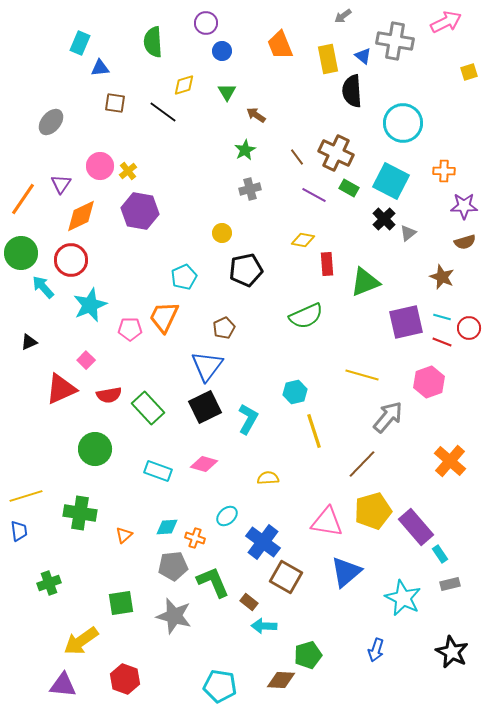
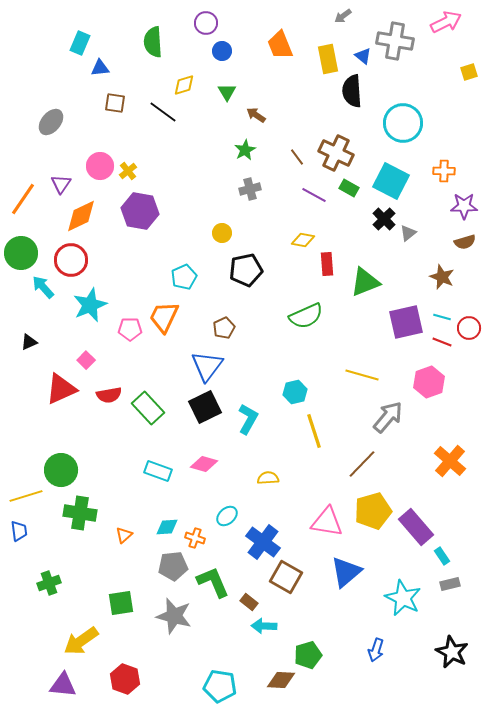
green circle at (95, 449): moved 34 px left, 21 px down
cyan rectangle at (440, 554): moved 2 px right, 2 px down
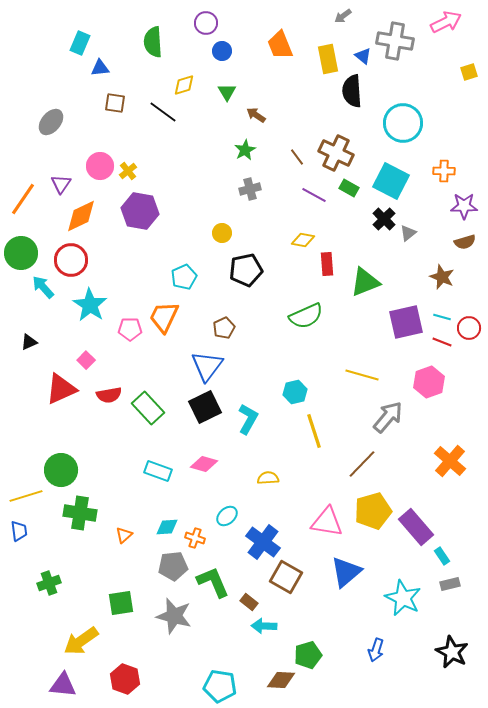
cyan star at (90, 305): rotated 16 degrees counterclockwise
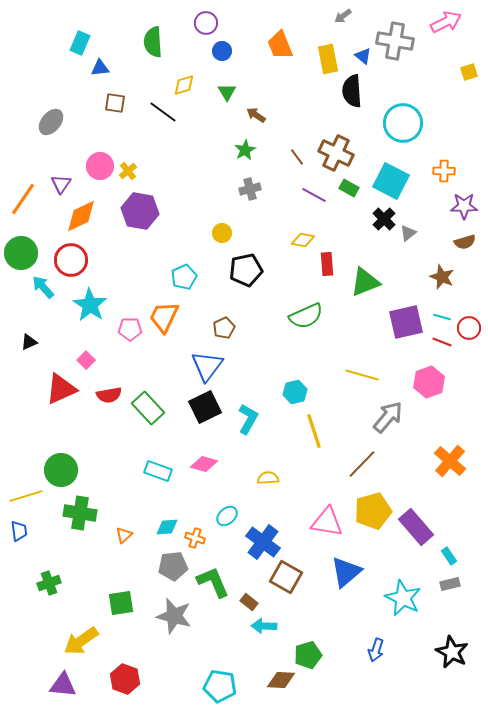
cyan rectangle at (442, 556): moved 7 px right
